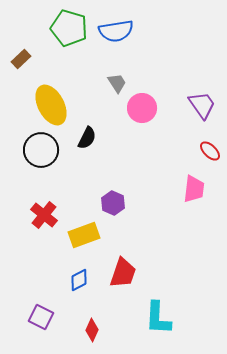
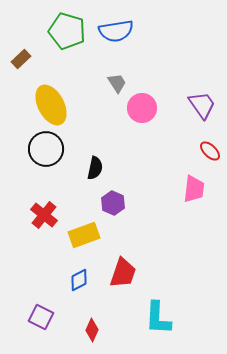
green pentagon: moved 2 px left, 3 px down
black semicircle: moved 8 px right, 30 px down; rotated 15 degrees counterclockwise
black circle: moved 5 px right, 1 px up
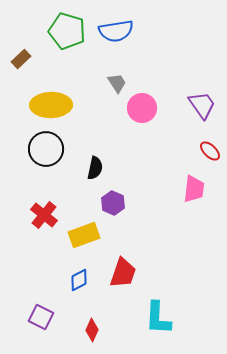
yellow ellipse: rotated 63 degrees counterclockwise
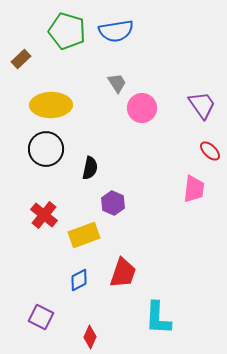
black semicircle: moved 5 px left
red diamond: moved 2 px left, 7 px down
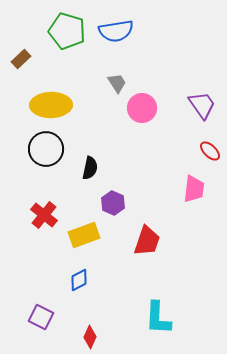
red trapezoid: moved 24 px right, 32 px up
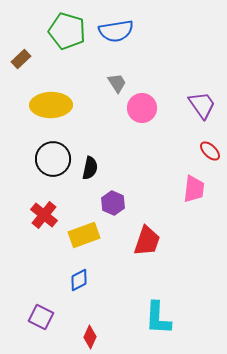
black circle: moved 7 px right, 10 px down
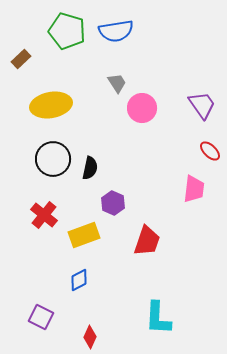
yellow ellipse: rotated 9 degrees counterclockwise
